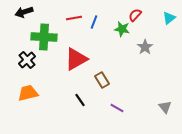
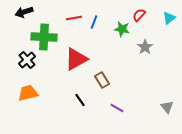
red semicircle: moved 4 px right
gray triangle: moved 2 px right
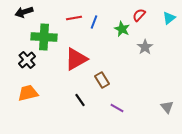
green star: rotated 14 degrees clockwise
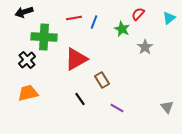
red semicircle: moved 1 px left, 1 px up
black line: moved 1 px up
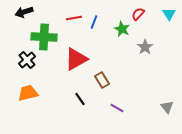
cyan triangle: moved 4 px up; rotated 24 degrees counterclockwise
